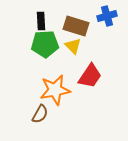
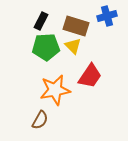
black rectangle: rotated 30 degrees clockwise
green pentagon: moved 1 px right, 3 px down
brown semicircle: moved 6 px down
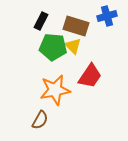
green pentagon: moved 7 px right; rotated 8 degrees clockwise
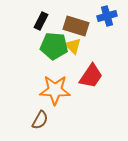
green pentagon: moved 1 px right, 1 px up
red trapezoid: moved 1 px right
orange star: rotated 12 degrees clockwise
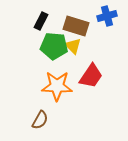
orange star: moved 2 px right, 4 px up
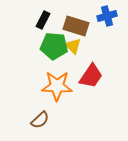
black rectangle: moved 2 px right, 1 px up
brown semicircle: rotated 18 degrees clockwise
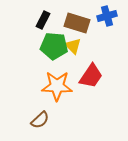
brown rectangle: moved 1 px right, 3 px up
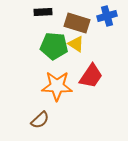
black rectangle: moved 8 px up; rotated 60 degrees clockwise
yellow triangle: moved 3 px right, 2 px up; rotated 12 degrees counterclockwise
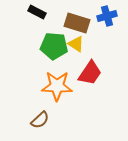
black rectangle: moved 6 px left; rotated 30 degrees clockwise
red trapezoid: moved 1 px left, 3 px up
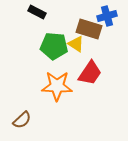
brown rectangle: moved 12 px right, 6 px down
brown semicircle: moved 18 px left
